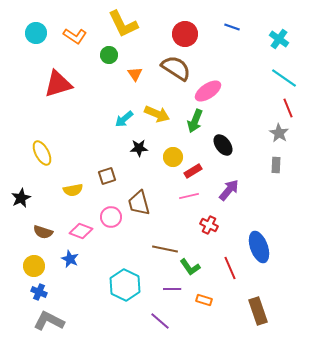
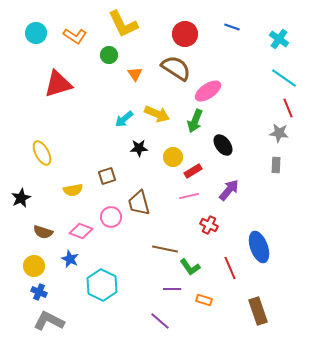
gray star at (279, 133): rotated 24 degrees counterclockwise
cyan hexagon at (125, 285): moved 23 px left
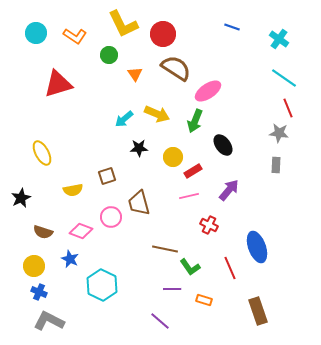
red circle at (185, 34): moved 22 px left
blue ellipse at (259, 247): moved 2 px left
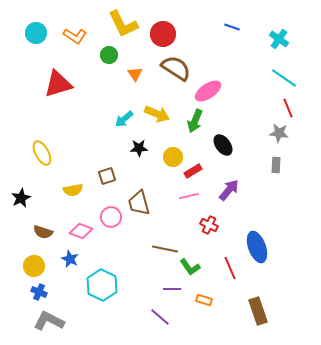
purple line at (160, 321): moved 4 px up
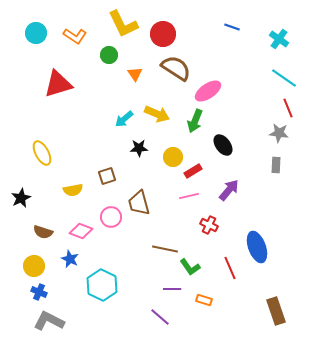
brown rectangle at (258, 311): moved 18 px right
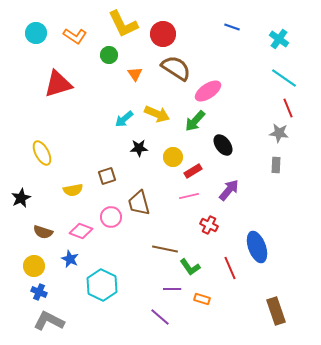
green arrow at (195, 121): rotated 20 degrees clockwise
orange rectangle at (204, 300): moved 2 px left, 1 px up
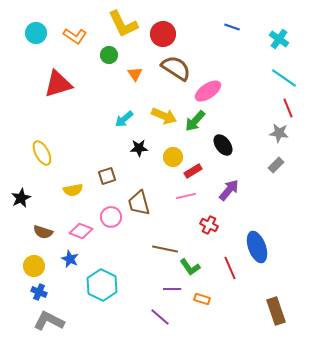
yellow arrow at (157, 114): moved 7 px right, 2 px down
gray rectangle at (276, 165): rotated 42 degrees clockwise
pink line at (189, 196): moved 3 px left
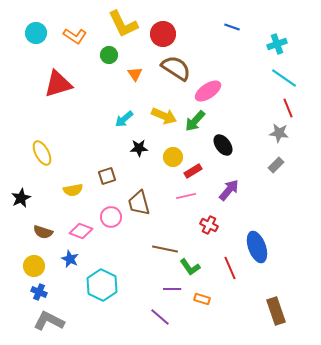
cyan cross at (279, 39): moved 2 px left, 5 px down; rotated 36 degrees clockwise
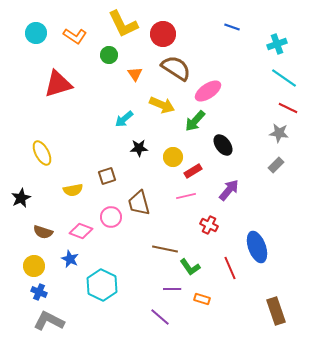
red line at (288, 108): rotated 42 degrees counterclockwise
yellow arrow at (164, 116): moved 2 px left, 11 px up
